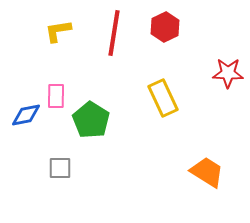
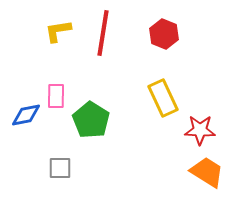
red hexagon: moved 1 px left, 7 px down; rotated 12 degrees counterclockwise
red line: moved 11 px left
red star: moved 28 px left, 57 px down
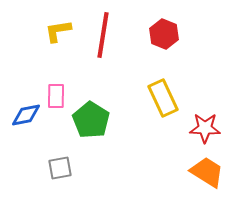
red line: moved 2 px down
red star: moved 5 px right, 2 px up
gray square: rotated 10 degrees counterclockwise
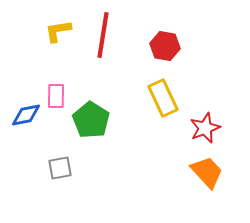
red hexagon: moved 1 px right, 12 px down; rotated 12 degrees counterclockwise
red star: rotated 24 degrees counterclockwise
orange trapezoid: rotated 15 degrees clockwise
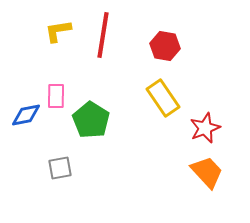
yellow rectangle: rotated 9 degrees counterclockwise
